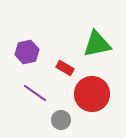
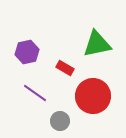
red circle: moved 1 px right, 2 px down
gray circle: moved 1 px left, 1 px down
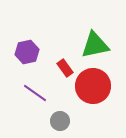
green triangle: moved 2 px left, 1 px down
red rectangle: rotated 24 degrees clockwise
red circle: moved 10 px up
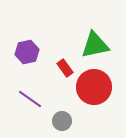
red circle: moved 1 px right, 1 px down
purple line: moved 5 px left, 6 px down
gray circle: moved 2 px right
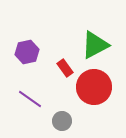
green triangle: rotated 16 degrees counterclockwise
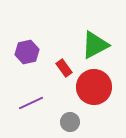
red rectangle: moved 1 px left
purple line: moved 1 px right, 4 px down; rotated 60 degrees counterclockwise
gray circle: moved 8 px right, 1 px down
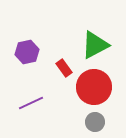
gray circle: moved 25 px right
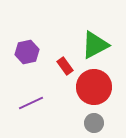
red rectangle: moved 1 px right, 2 px up
gray circle: moved 1 px left, 1 px down
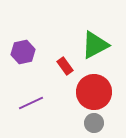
purple hexagon: moved 4 px left
red circle: moved 5 px down
